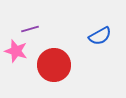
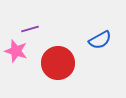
blue semicircle: moved 4 px down
red circle: moved 4 px right, 2 px up
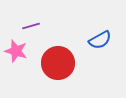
purple line: moved 1 px right, 3 px up
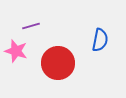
blue semicircle: rotated 50 degrees counterclockwise
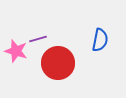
purple line: moved 7 px right, 13 px down
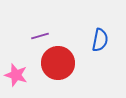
purple line: moved 2 px right, 3 px up
pink star: moved 24 px down
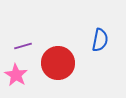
purple line: moved 17 px left, 10 px down
pink star: rotated 15 degrees clockwise
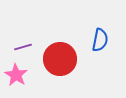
purple line: moved 1 px down
red circle: moved 2 px right, 4 px up
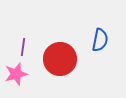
purple line: rotated 66 degrees counterclockwise
pink star: moved 1 px up; rotated 25 degrees clockwise
